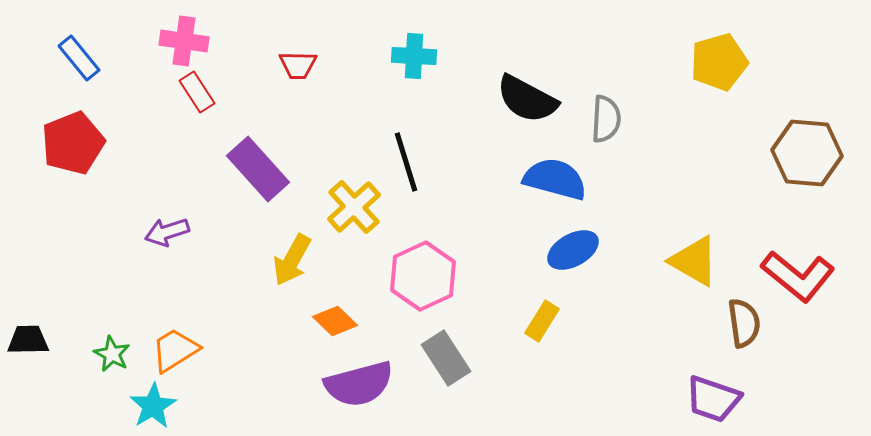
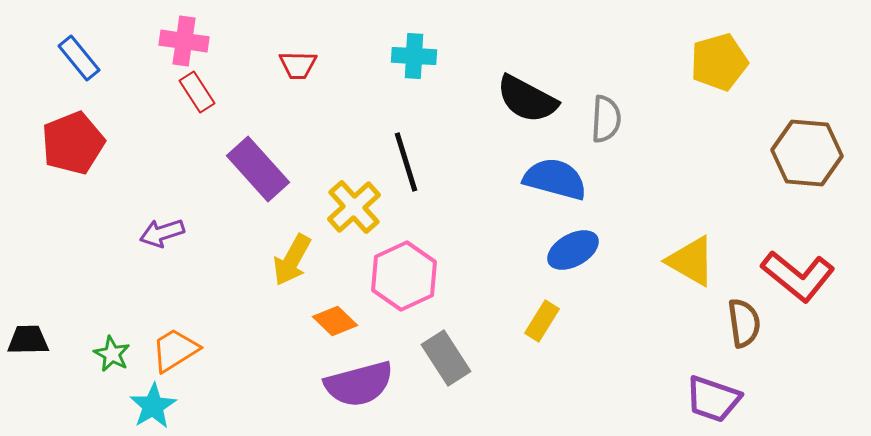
purple arrow: moved 5 px left, 1 px down
yellow triangle: moved 3 px left
pink hexagon: moved 19 px left
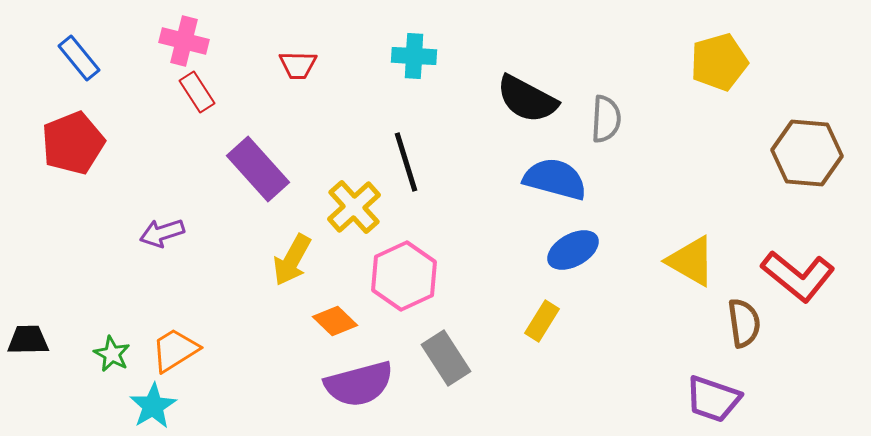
pink cross: rotated 6 degrees clockwise
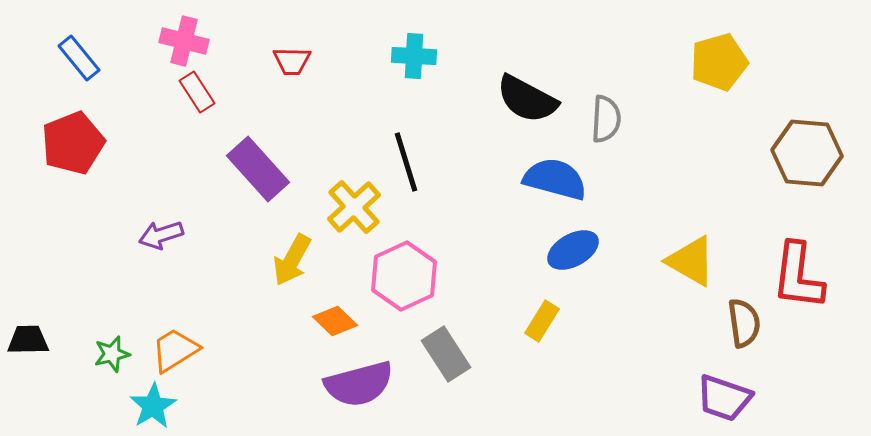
red trapezoid: moved 6 px left, 4 px up
purple arrow: moved 1 px left, 2 px down
red L-shape: rotated 58 degrees clockwise
green star: rotated 30 degrees clockwise
gray rectangle: moved 4 px up
purple trapezoid: moved 11 px right, 1 px up
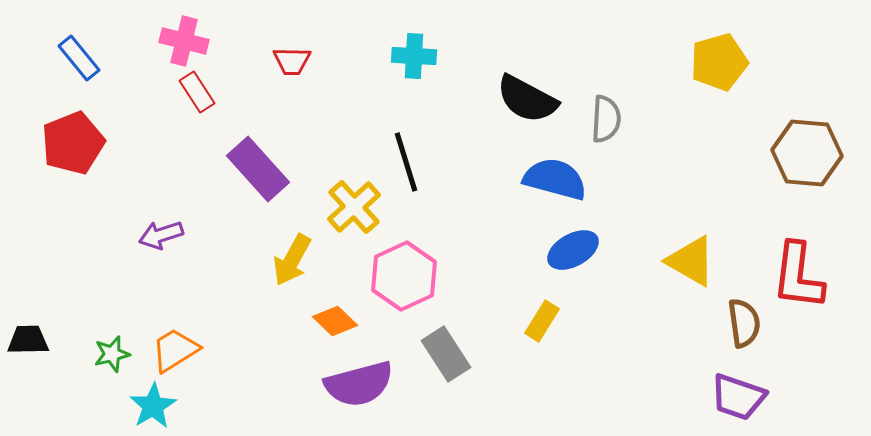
purple trapezoid: moved 14 px right, 1 px up
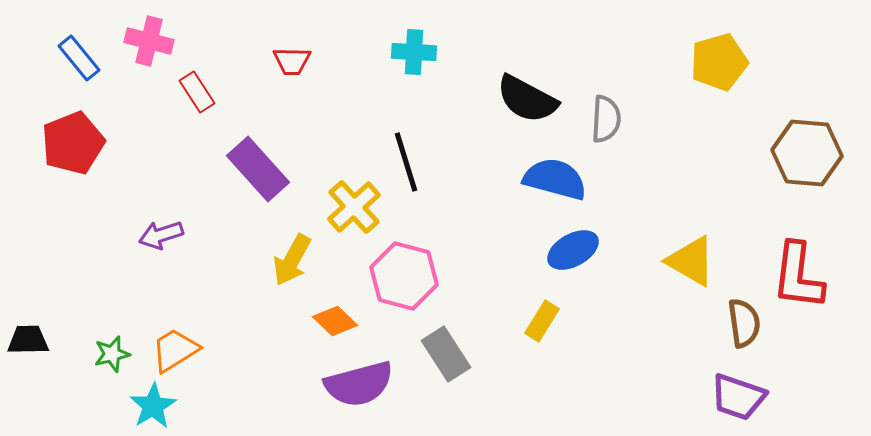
pink cross: moved 35 px left
cyan cross: moved 4 px up
pink hexagon: rotated 20 degrees counterclockwise
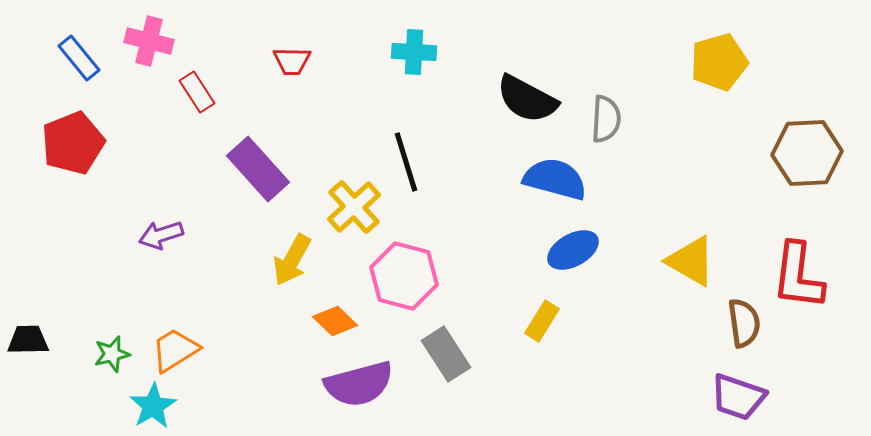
brown hexagon: rotated 8 degrees counterclockwise
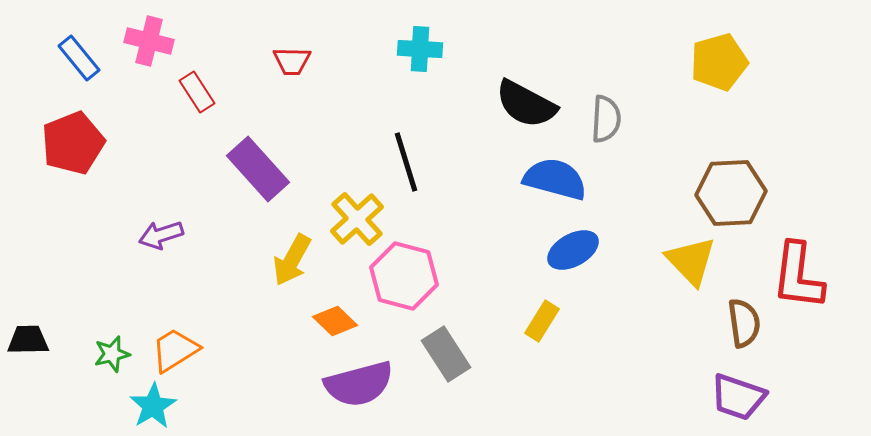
cyan cross: moved 6 px right, 3 px up
black semicircle: moved 1 px left, 5 px down
brown hexagon: moved 76 px left, 40 px down
yellow cross: moved 3 px right, 12 px down
yellow triangle: rotated 16 degrees clockwise
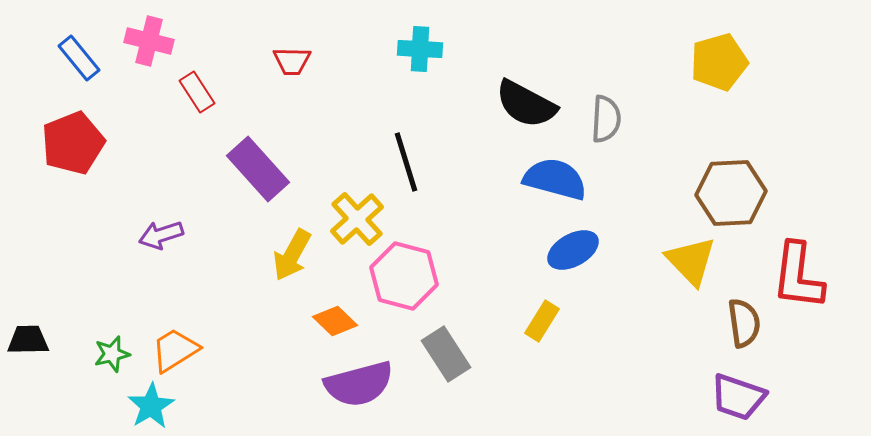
yellow arrow: moved 5 px up
cyan star: moved 2 px left
